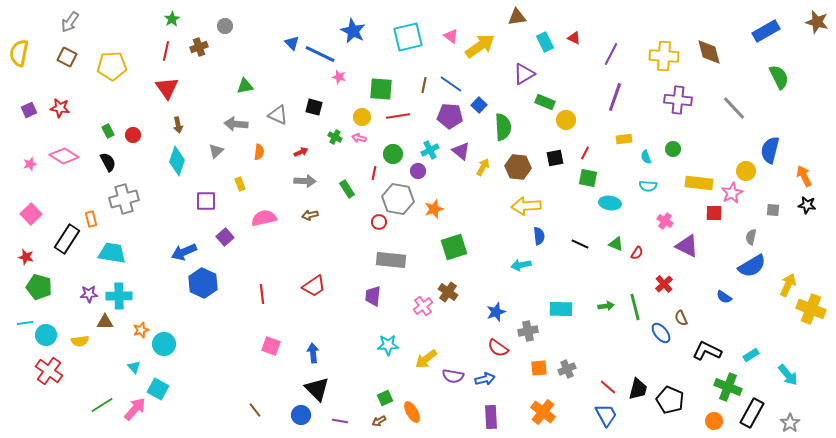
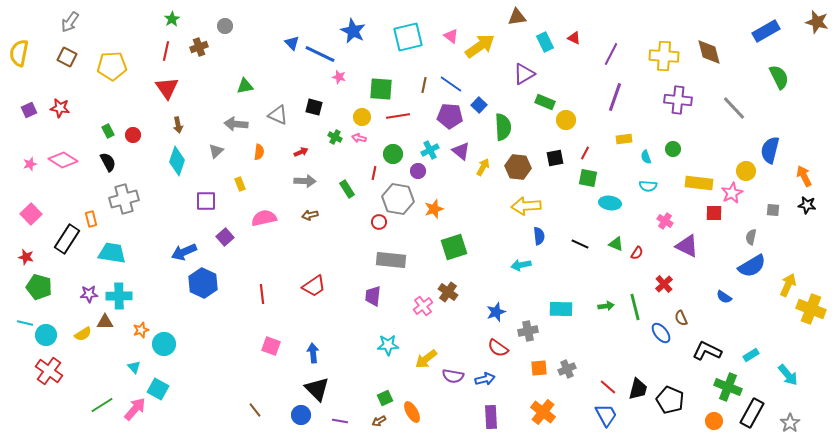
pink diamond at (64, 156): moved 1 px left, 4 px down
cyan line at (25, 323): rotated 21 degrees clockwise
yellow semicircle at (80, 341): moved 3 px right, 7 px up; rotated 24 degrees counterclockwise
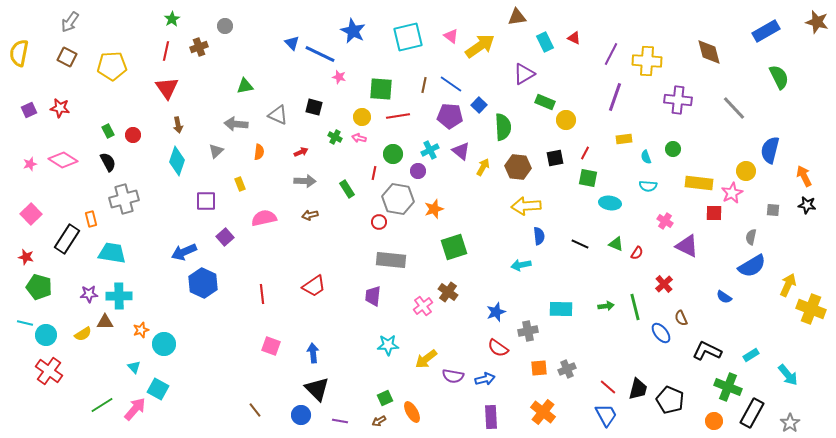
yellow cross at (664, 56): moved 17 px left, 5 px down
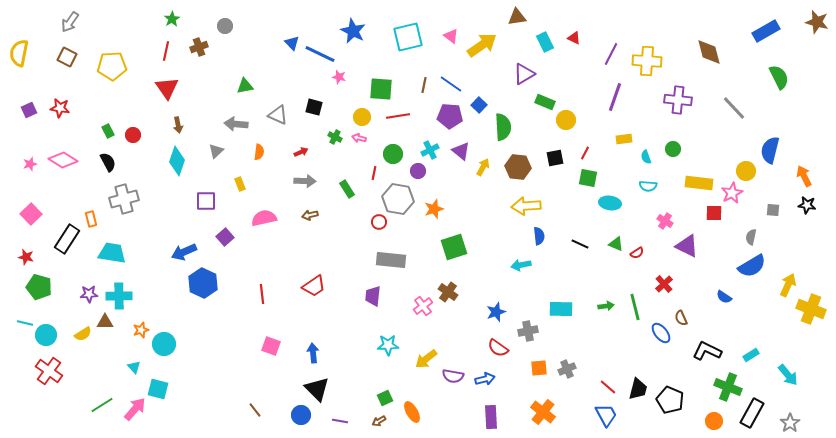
yellow arrow at (480, 46): moved 2 px right, 1 px up
red semicircle at (637, 253): rotated 24 degrees clockwise
cyan square at (158, 389): rotated 15 degrees counterclockwise
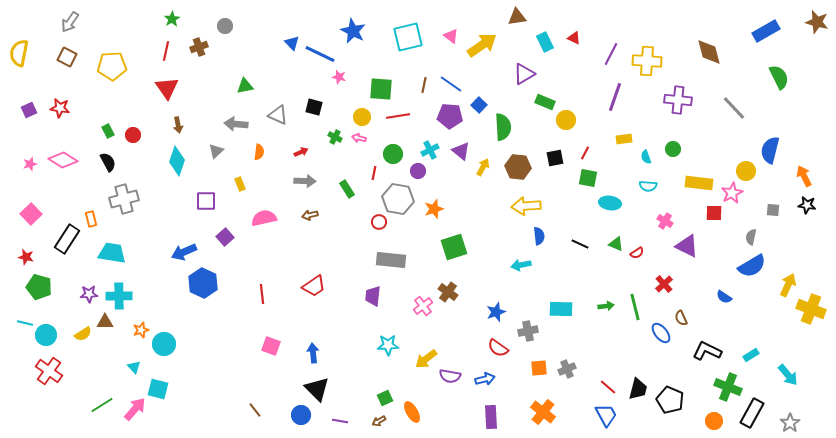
purple semicircle at (453, 376): moved 3 px left
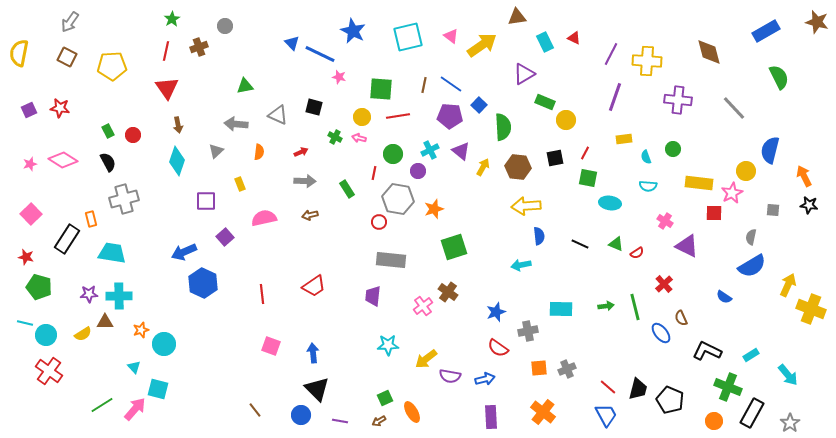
black star at (807, 205): moved 2 px right
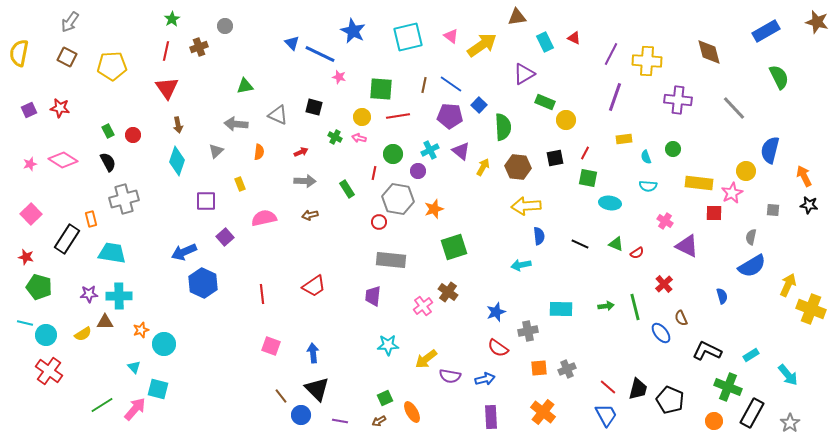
blue semicircle at (724, 297): moved 2 px left, 1 px up; rotated 140 degrees counterclockwise
brown line at (255, 410): moved 26 px right, 14 px up
